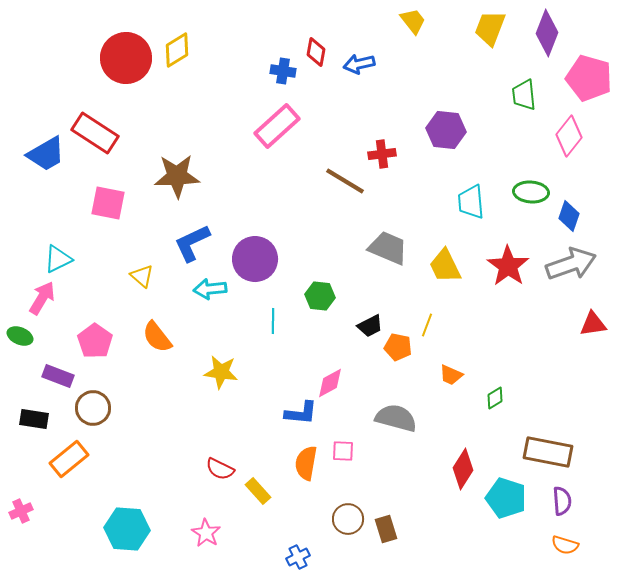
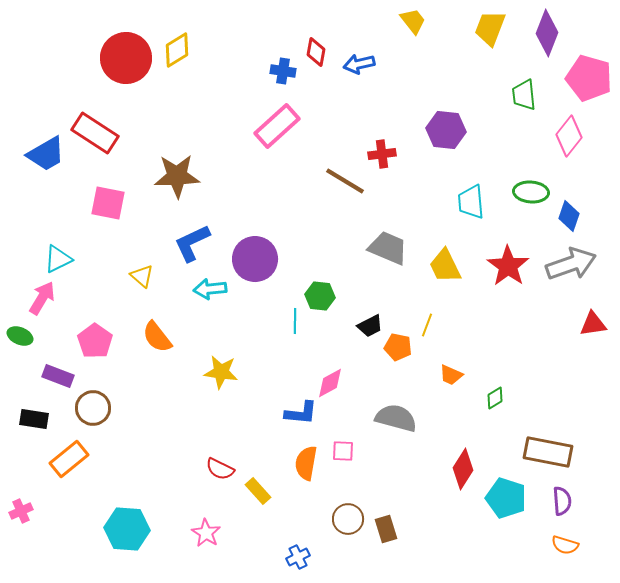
cyan line at (273, 321): moved 22 px right
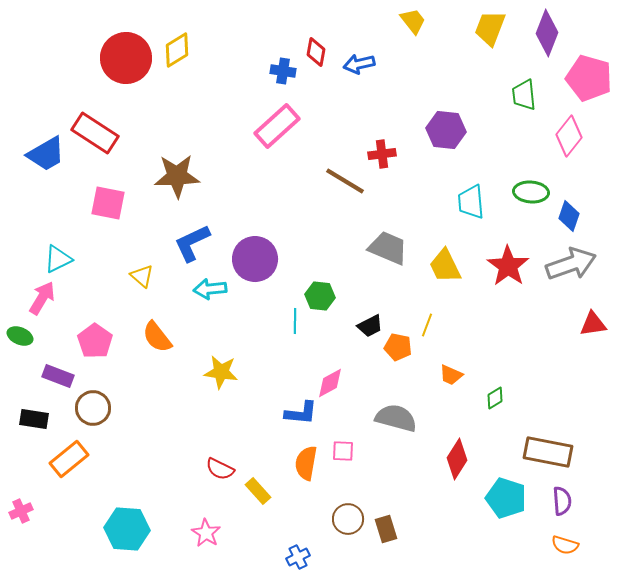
red diamond at (463, 469): moved 6 px left, 10 px up
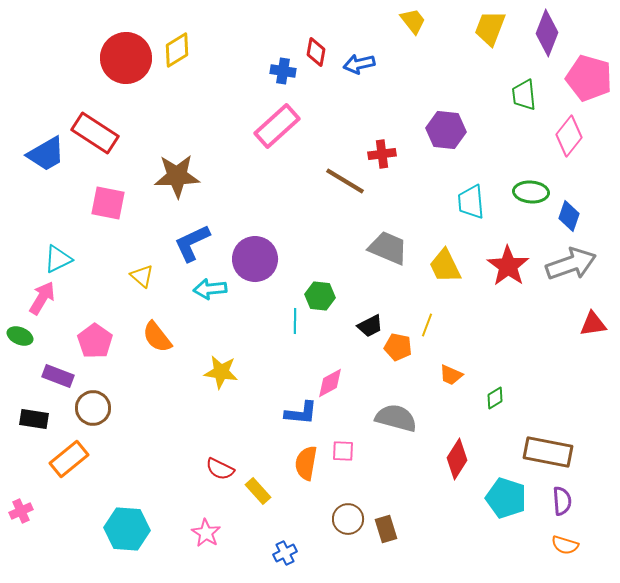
blue cross at (298, 557): moved 13 px left, 4 px up
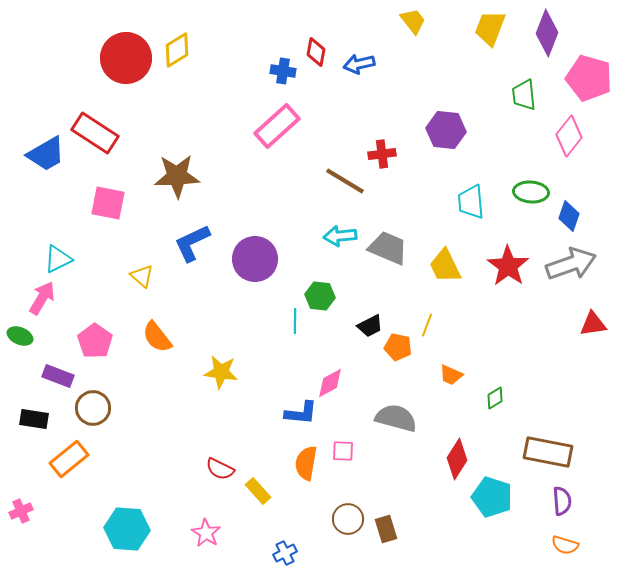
cyan arrow at (210, 289): moved 130 px right, 53 px up
cyan pentagon at (506, 498): moved 14 px left, 1 px up
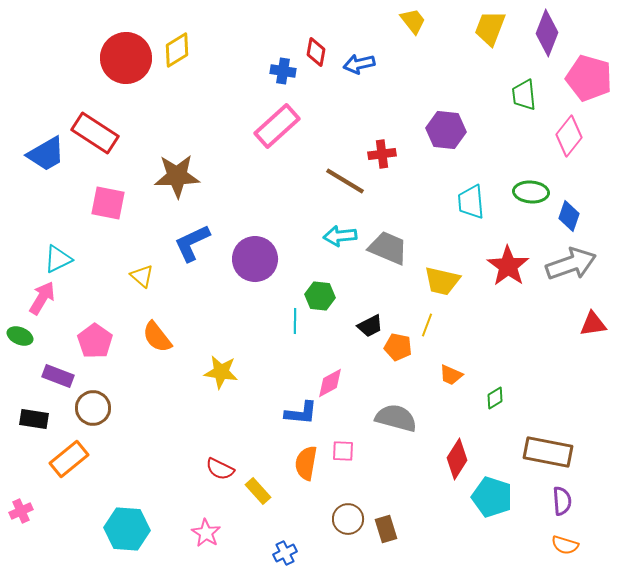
yellow trapezoid at (445, 266): moved 3 px left, 15 px down; rotated 51 degrees counterclockwise
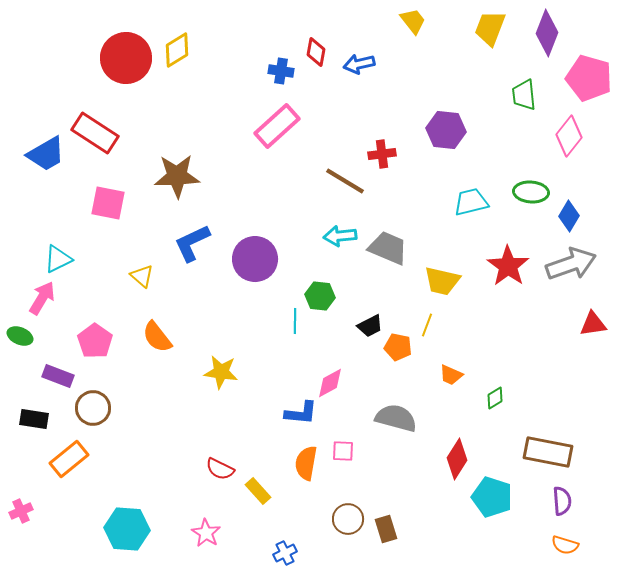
blue cross at (283, 71): moved 2 px left
cyan trapezoid at (471, 202): rotated 81 degrees clockwise
blue diamond at (569, 216): rotated 12 degrees clockwise
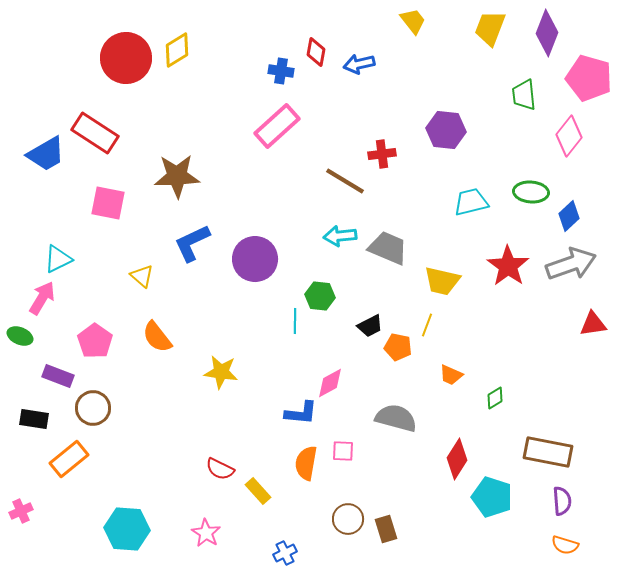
blue diamond at (569, 216): rotated 16 degrees clockwise
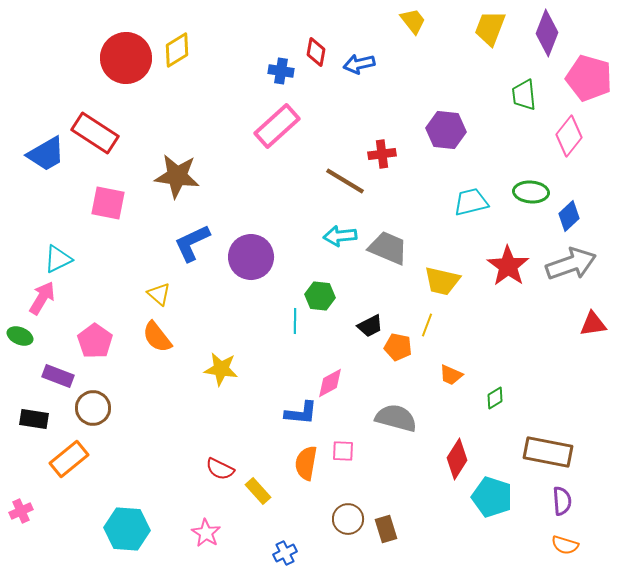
brown star at (177, 176): rotated 9 degrees clockwise
purple circle at (255, 259): moved 4 px left, 2 px up
yellow triangle at (142, 276): moved 17 px right, 18 px down
yellow star at (221, 372): moved 3 px up
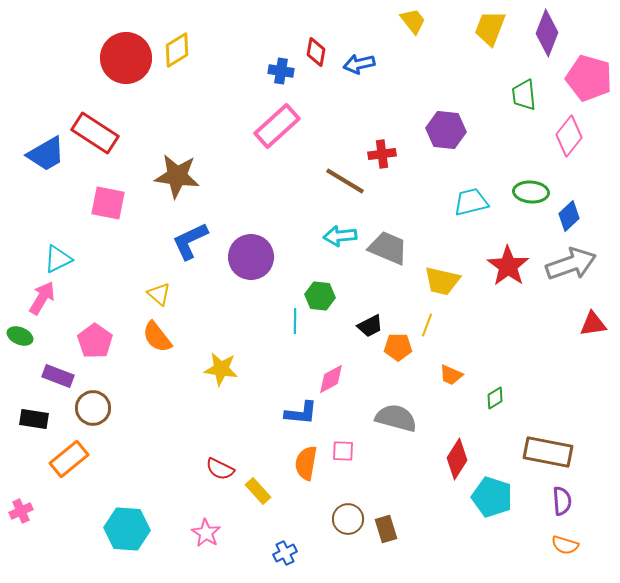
blue L-shape at (192, 243): moved 2 px left, 2 px up
orange pentagon at (398, 347): rotated 12 degrees counterclockwise
pink diamond at (330, 383): moved 1 px right, 4 px up
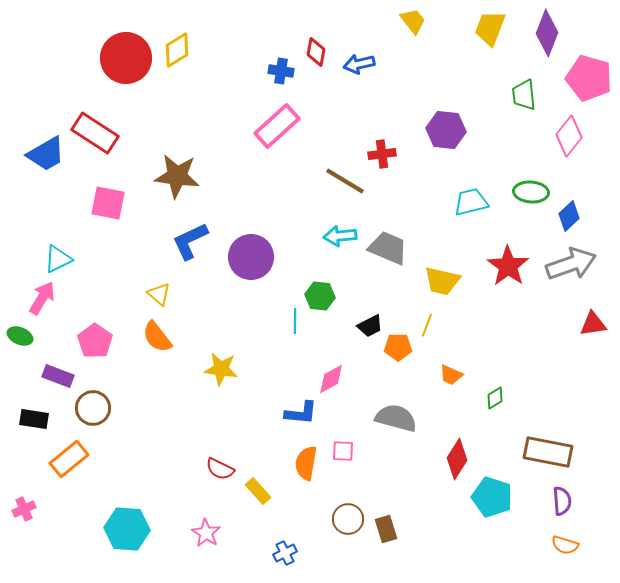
pink cross at (21, 511): moved 3 px right, 2 px up
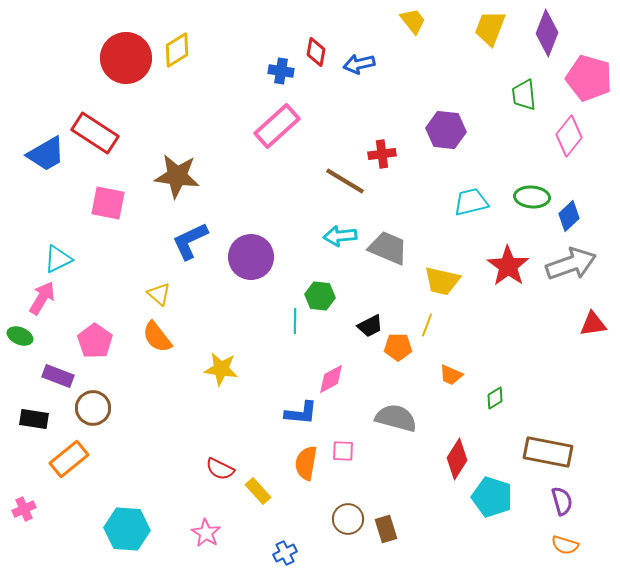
green ellipse at (531, 192): moved 1 px right, 5 px down
purple semicircle at (562, 501): rotated 12 degrees counterclockwise
